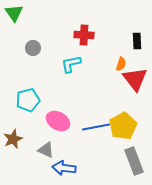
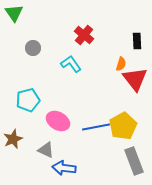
red cross: rotated 36 degrees clockwise
cyan L-shape: rotated 65 degrees clockwise
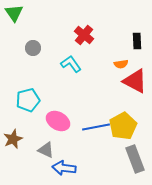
orange semicircle: rotated 64 degrees clockwise
red triangle: moved 2 px down; rotated 24 degrees counterclockwise
gray rectangle: moved 1 px right, 2 px up
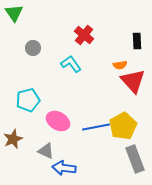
orange semicircle: moved 1 px left, 1 px down
red triangle: moved 2 px left; rotated 20 degrees clockwise
gray triangle: moved 1 px down
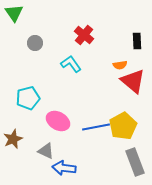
gray circle: moved 2 px right, 5 px up
red triangle: rotated 8 degrees counterclockwise
cyan pentagon: moved 2 px up
gray rectangle: moved 3 px down
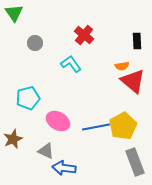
orange semicircle: moved 2 px right, 1 px down
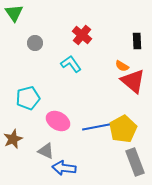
red cross: moved 2 px left
orange semicircle: rotated 40 degrees clockwise
yellow pentagon: moved 3 px down
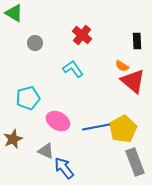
green triangle: rotated 24 degrees counterclockwise
cyan L-shape: moved 2 px right, 5 px down
blue arrow: rotated 45 degrees clockwise
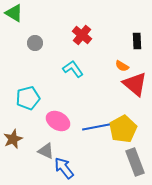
red triangle: moved 2 px right, 3 px down
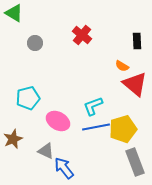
cyan L-shape: moved 20 px right, 37 px down; rotated 75 degrees counterclockwise
yellow pentagon: rotated 12 degrees clockwise
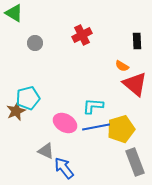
red cross: rotated 24 degrees clockwise
cyan L-shape: rotated 25 degrees clockwise
pink ellipse: moved 7 px right, 2 px down
yellow pentagon: moved 2 px left
brown star: moved 3 px right, 28 px up
